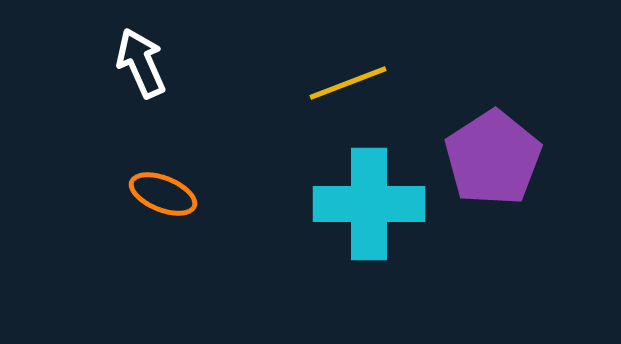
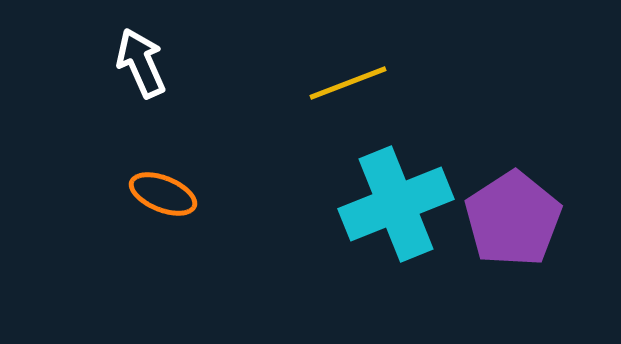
purple pentagon: moved 20 px right, 61 px down
cyan cross: moved 27 px right; rotated 22 degrees counterclockwise
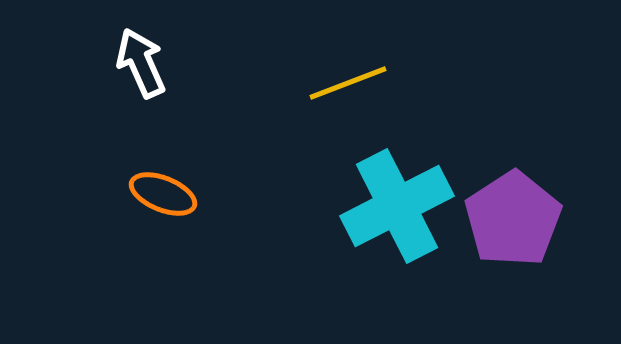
cyan cross: moved 1 px right, 2 px down; rotated 5 degrees counterclockwise
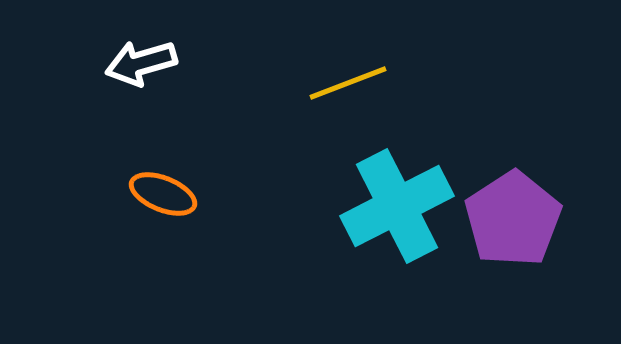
white arrow: rotated 82 degrees counterclockwise
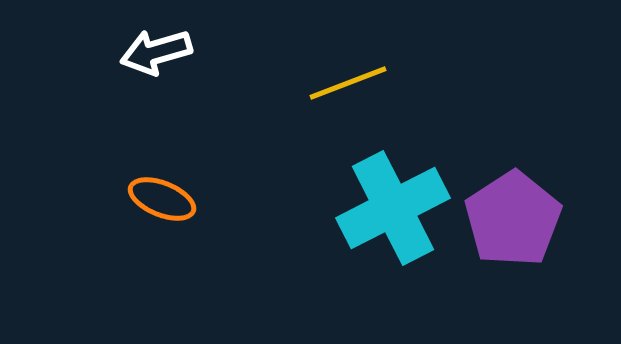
white arrow: moved 15 px right, 11 px up
orange ellipse: moved 1 px left, 5 px down
cyan cross: moved 4 px left, 2 px down
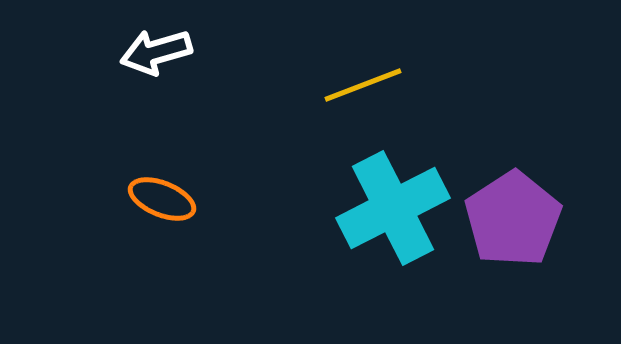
yellow line: moved 15 px right, 2 px down
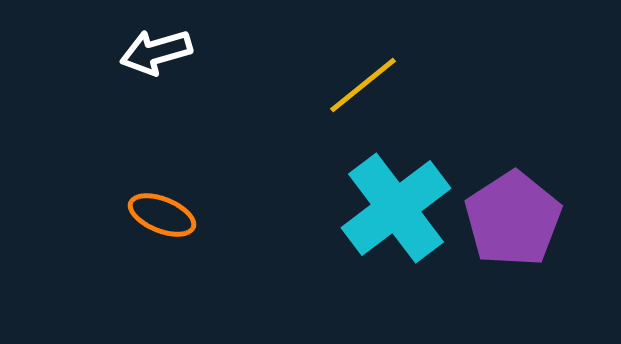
yellow line: rotated 18 degrees counterclockwise
orange ellipse: moved 16 px down
cyan cross: moved 3 px right; rotated 10 degrees counterclockwise
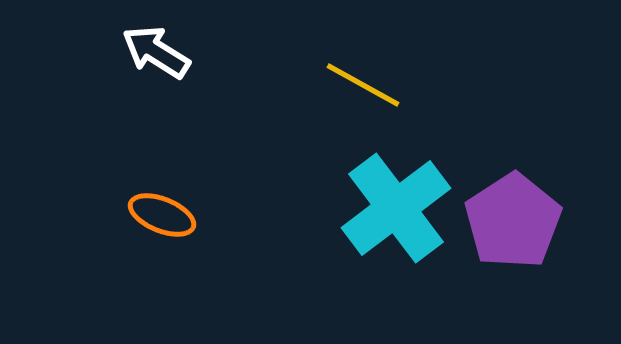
white arrow: rotated 48 degrees clockwise
yellow line: rotated 68 degrees clockwise
purple pentagon: moved 2 px down
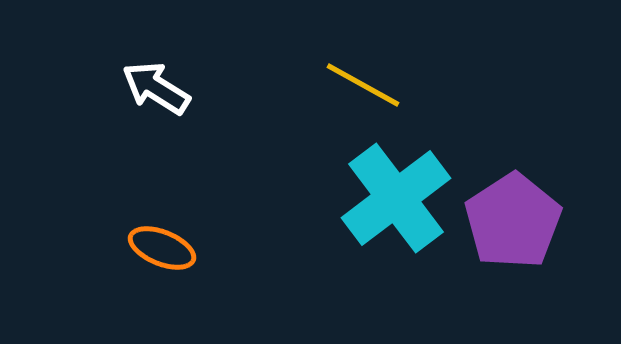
white arrow: moved 36 px down
cyan cross: moved 10 px up
orange ellipse: moved 33 px down
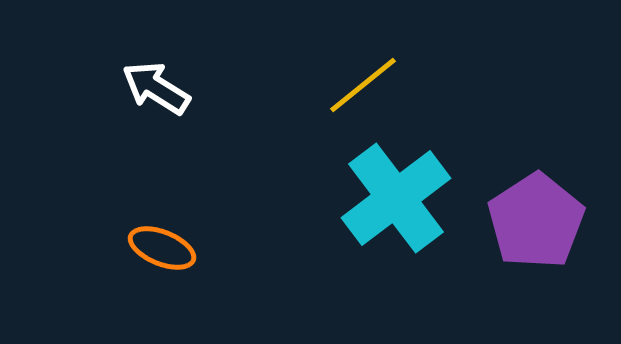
yellow line: rotated 68 degrees counterclockwise
purple pentagon: moved 23 px right
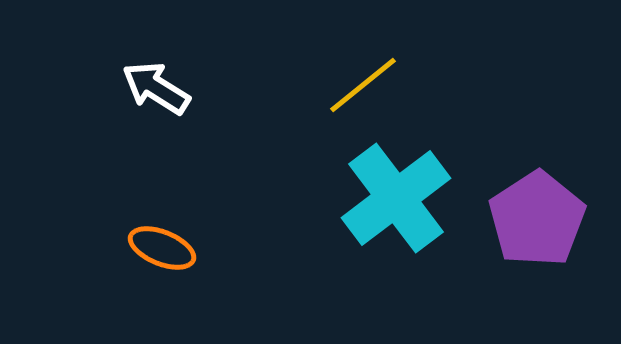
purple pentagon: moved 1 px right, 2 px up
